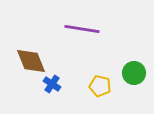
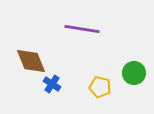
yellow pentagon: moved 1 px down
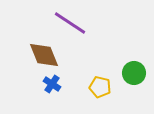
purple line: moved 12 px left, 6 px up; rotated 24 degrees clockwise
brown diamond: moved 13 px right, 6 px up
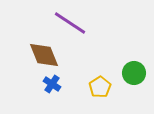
yellow pentagon: rotated 25 degrees clockwise
